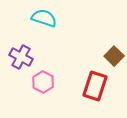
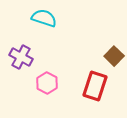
pink hexagon: moved 4 px right, 1 px down
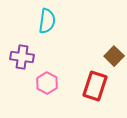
cyan semicircle: moved 3 px right, 3 px down; rotated 80 degrees clockwise
purple cross: moved 1 px right; rotated 20 degrees counterclockwise
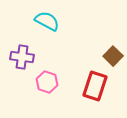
cyan semicircle: rotated 70 degrees counterclockwise
brown square: moved 1 px left
pink hexagon: moved 1 px up; rotated 10 degrees counterclockwise
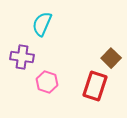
cyan semicircle: moved 5 px left, 3 px down; rotated 95 degrees counterclockwise
brown square: moved 2 px left, 2 px down
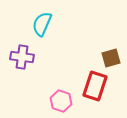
brown square: rotated 30 degrees clockwise
pink hexagon: moved 14 px right, 19 px down
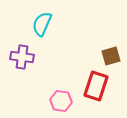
brown square: moved 2 px up
red rectangle: moved 1 px right
pink hexagon: rotated 10 degrees counterclockwise
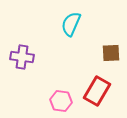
cyan semicircle: moved 29 px right
brown square: moved 3 px up; rotated 12 degrees clockwise
red rectangle: moved 1 px right, 5 px down; rotated 12 degrees clockwise
